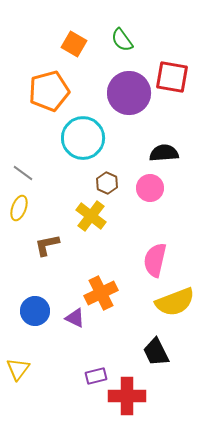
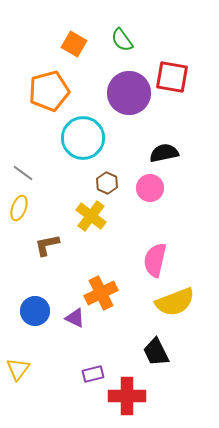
black semicircle: rotated 8 degrees counterclockwise
purple rectangle: moved 3 px left, 2 px up
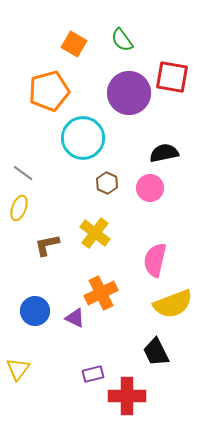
yellow cross: moved 4 px right, 17 px down
yellow semicircle: moved 2 px left, 2 px down
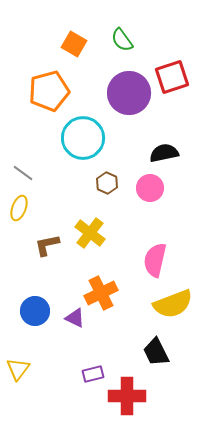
red square: rotated 28 degrees counterclockwise
yellow cross: moved 5 px left
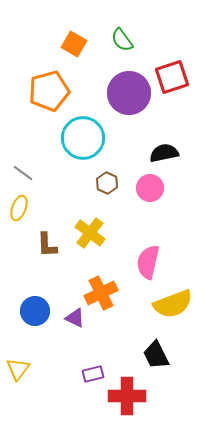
brown L-shape: rotated 80 degrees counterclockwise
pink semicircle: moved 7 px left, 2 px down
black trapezoid: moved 3 px down
